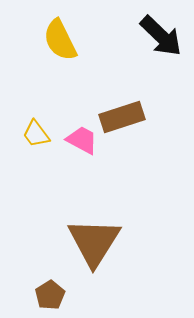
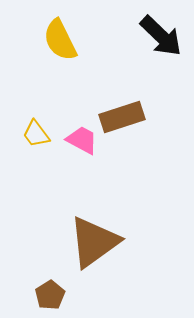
brown triangle: rotated 22 degrees clockwise
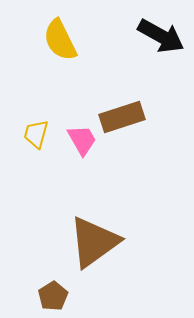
black arrow: rotated 15 degrees counterclockwise
yellow trapezoid: rotated 52 degrees clockwise
pink trapezoid: rotated 32 degrees clockwise
brown pentagon: moved 3 px right, 1 px down
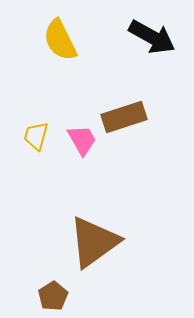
black arrow: moved 9 px left, 1 px down
brown rectangle: moved 2 px right
yellow trapezoid: moved 2 px down
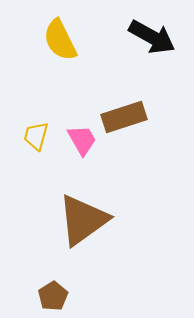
brown triangle: moved 11 px left, 22 px up
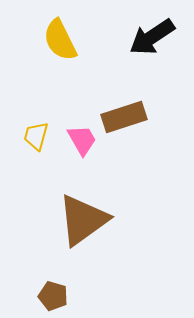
black arrow: rotated 117 degrees clockwise
brown pentagon: rotated 24 degrees counterclockwise
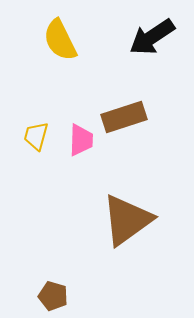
pink trapezoid: moved 1 px left; rotated 32 degrees clockwise
brown triangle: moved 44 px right
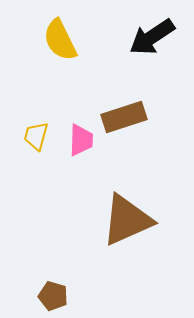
brown triangle: rotated 12 degrees clockwise
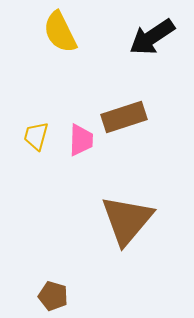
yellow semicircle: moved 8 px up
brown triangle: rotated 26 degrees counterclockwise
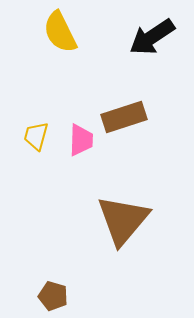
brown triangle: moved 4 px left
